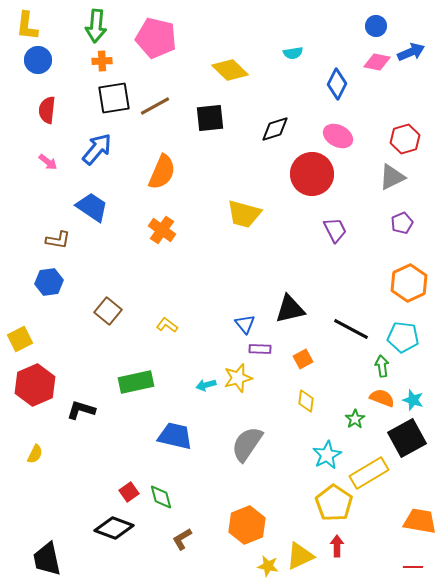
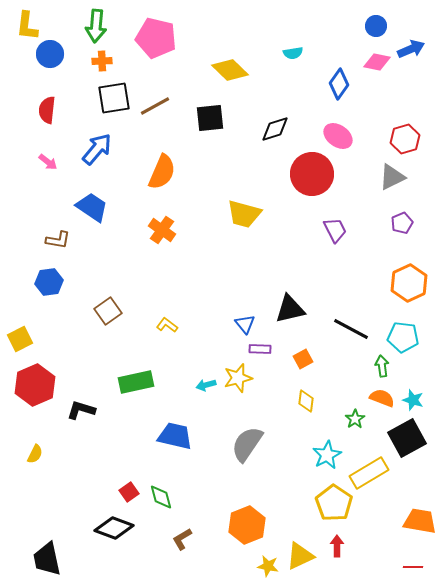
blue arrow at (411, 52): moved 3 px up
blue circle at (38, 60): moved 12 px right, 6 px up
blue diamond at (337, 84): moved 2 px right; rotated 8 degrees clockwise
pink ellipse at (338, 136): rotated 8 degrees clockwise
brown square at (108, 311): rotated 16 degrees clockwise
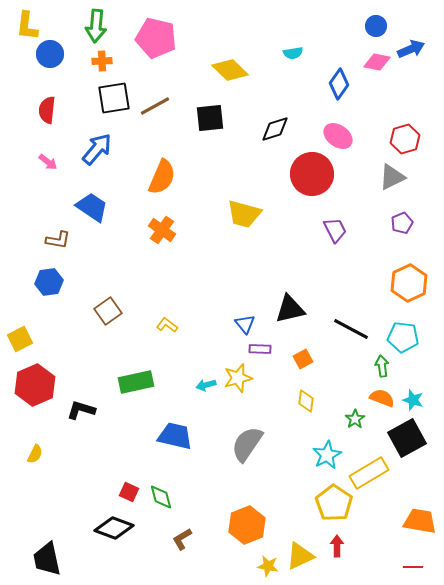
orange semicircle at (162, 172): moved 5 px down
red square at (129, 492): rotated 30 degrees counterclockwise
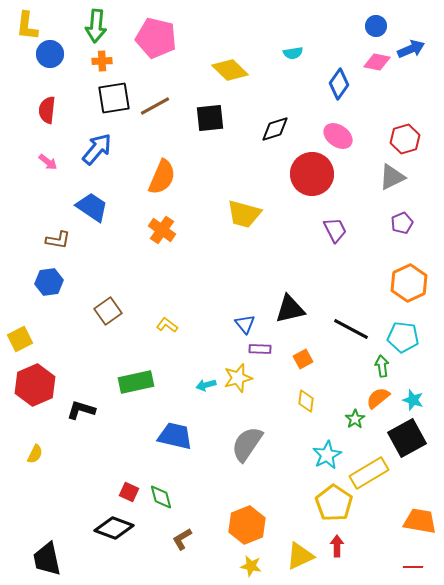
orange semicircle at (382, 398): moved 4 px left; rotated 60 degrees counterclockwise
yellow star at (268, 566): moved 17 px left
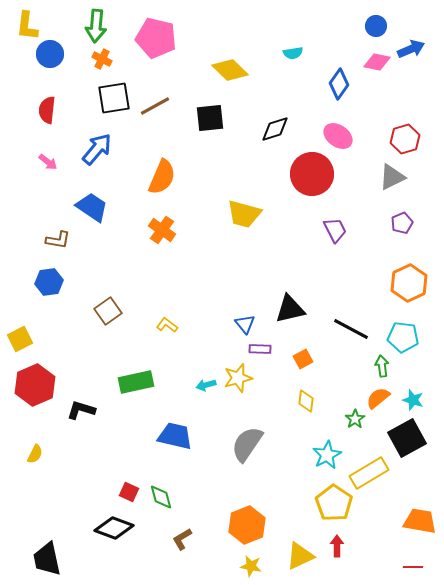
orange cross at (102, 61): moved 2 px up; rotated 30 degrees clockwise
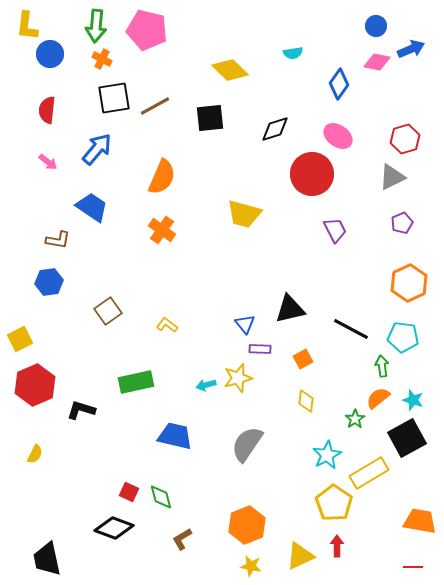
pink pentagon at (156, 38): moved 9 px left, 8 px up
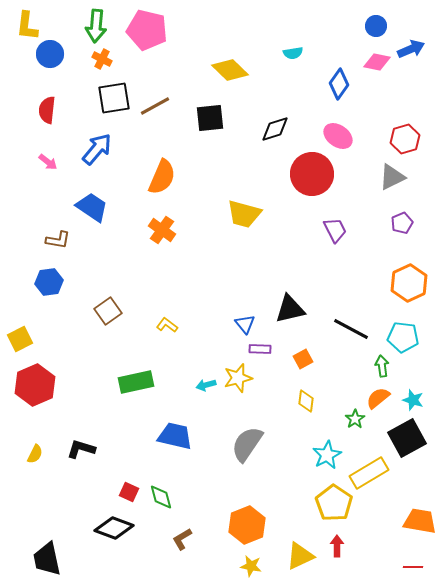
black L-shape at (81, 410): moved 39 px down
